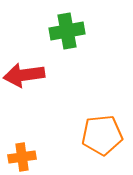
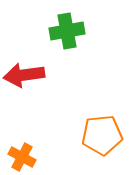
orange cross: rotated 36 degrees clockwise
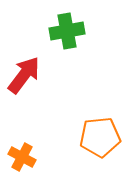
red arrow: rotated 135 degrees clockwise
orange pentagon: moved 2 px left, 2 px down
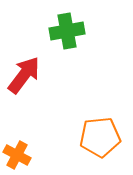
orange cross: moved 5 px left, 2 px up
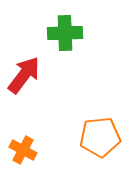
green cross: moved 2 px left, 2 px down; rotated 8 degrees clockwise
orange cross: moved 6 px right, 5 px up
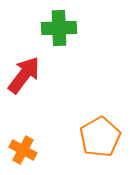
green cross: moved 6 px left, 5 px up
orange pentagon: rotated 24 degrees counterclockwise
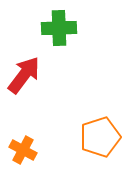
orange pentagon: rotated 12 degrees clockwise
